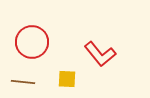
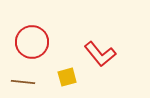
yellow square: moved 2 px up; rotated 18 degrees counterclockwise
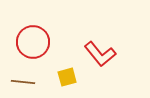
red circle: moved 1 px right
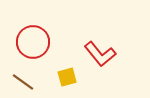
brown line: rotated 30 degrees clockwise
